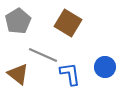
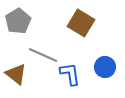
brown square: moved 13 px right
brown triangle: moved 2 px left
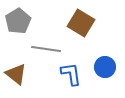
gray line: moved 3 px right, 6 px up; rotated 16 degrees counterclockwise
blue L-shape: moved 1 px right
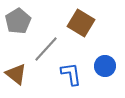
gray line: rotated 56 degrees counterclockwise
blue circle: moved 1 px up
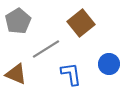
brown square: rotated 20 degrees clockwise
gray line: rotated 16 degrees clockwise
blue circle: moved 4 px right, 2 px up
brown triangle: rotated 15 degrees counterclockwise
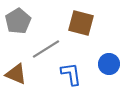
brown square: rotated 36 degrees counterclockwise
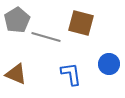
gray pentagon: moved 1 px left, 1 px up
gray line: moved 12 px up; rotated 48 degrees clockwise
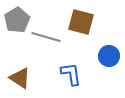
brown square: moved 1 px up
blue circle: moved 8 px up
brown triangle: moved 4 px right, 4 px down; rotated 10 degrees clockwise
